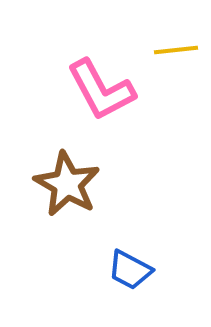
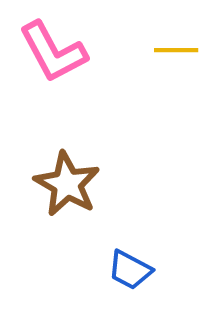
yellow line: rotated 6 degrees clockwise
pink L-shape: moved 48 px left, 38 px up
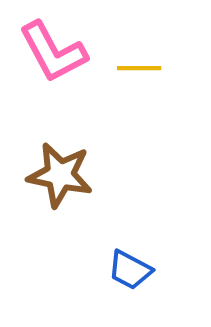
yellow line: moved 37 px left, 18 px down
brown star: moved 7 px left, 9 px up; rotated 18 degrees counterclockwise
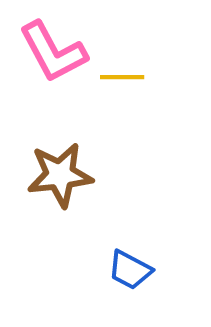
yellow line: moved 17 px left, 9 px down
brown star: rotated 18 degrees counterclockwise
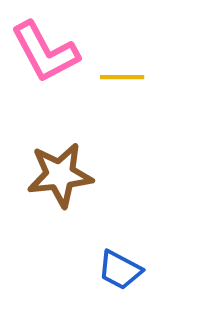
pink L-shape: moved 8 px left
blue trapezoid: moved 10 px left
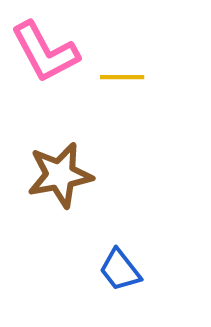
brown star: rotated 4 degrees counterclockwise
blue trapezoid: rotated 24 degrees clockwise
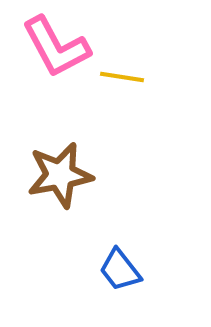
pink L-shape: moved 11 px right, 5 px up
yellow line: rotated 9 degrees clockwise
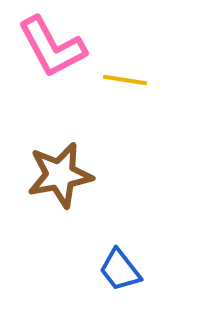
pink L-shape: moved 4 px left
yellow line: moved 3 px right, 3 px down
